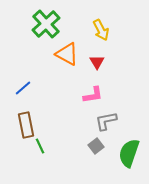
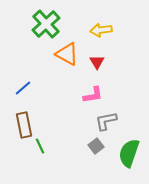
yellow arrow: rotated 110 degrees clockwise
brown rectangle: moved 2 px left
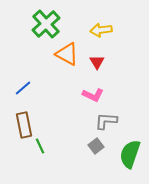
pink L-shape: rotated 35 degrees clockwise
gray L-shape: rotated 15 degrees clockwise
green semicircle: moved 1 px right, 1 px down
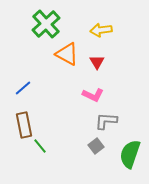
green line: rotated 14 degrees counterclockwise
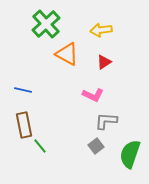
red triangle: moved 7 px right; rotated 28 degrees clockwise
blue line: moved 2 px down; rotated 54 degrees clockwise
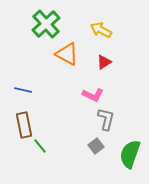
yellow arrow: rotated 35 degrees clockwise
gray L-shape: moved 2 px up; rotated 100 degrees clockwise
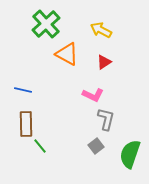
brown rectangle: moved 2 px right, 1 px up; rotated 10 degrees clockwise
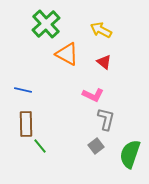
red triangle: rotated 49 degrees counterclockwise
